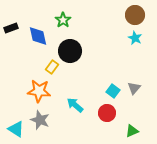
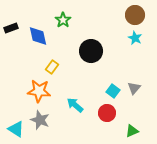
black circle: moved 21 px right
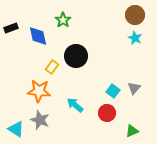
black circle: moved 15 px left, 5 px down
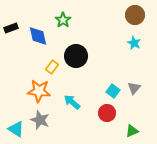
cyan star: moved 1 px left, 5 px down
cyan arrow: moved 3 px left, 3 px up
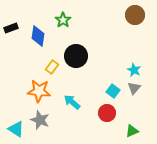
blue diamond: rotated 20 degrees clockwise
cyan star: moved 27 px down
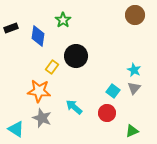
cyan arrow: moved 2 px right, 5 px down
gray star: moved 2 px right, 2 px up
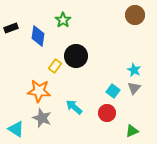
yellow rectangle: moved 3 px right, 1 px up
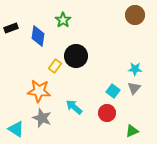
cyan star: moved 1 px right, 1 px up; rotated 24 degrees counterclockwise
